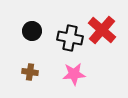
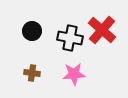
brown cross: moved 2 px right, 1 px down
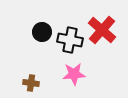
black circle: moved 10 px right, 1 px down
black cross: moved 2 px down
brown cross: moved 1 px left, 10 px down
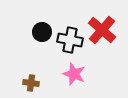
pink star: rotated 25 degrees clockwise
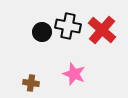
black cross: moved 2 px left, 14 px up
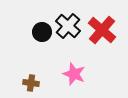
black cross: rotated 30 degrees clockwise
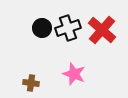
black cross: moved 2 px down; rotated 30 degrees clockwise
black circle: moved 4 px up
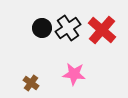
black cross: rotated 15 degrees counterclockwise
pink star: rotated 15 degrees counterclockwise
brown cross: rotated 28 degrees clockwise
